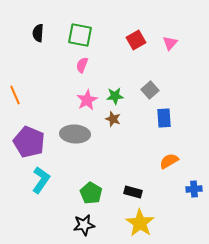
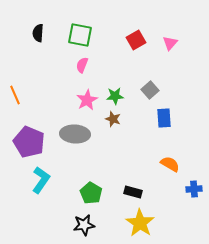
orange semicircle: moved 1 px right, 3 px down; rotated 60 degrees clockwise
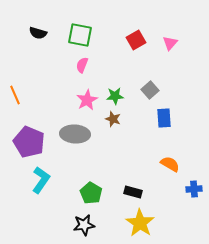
black semicircle: rotated 78 degrees counterclockwise
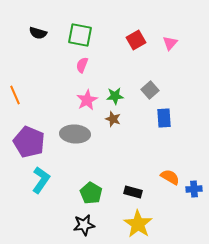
orange semicircle: moved 13 px down
yellow star: moved 2 px left, 1 px down
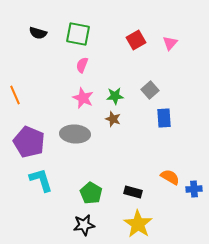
green square: moved 2 px left, 1 px up
pink star: moved 4 px left, 2 px up; rotated 20 degrees counterclockwise
cyan L-shape: rotated 52 degrees counterclockwise
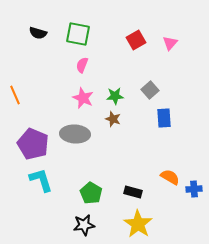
purple pentagon: moved 4 px right, 2 px down
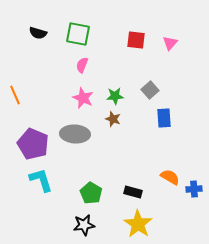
red square: rotated 36 degrees clockwise
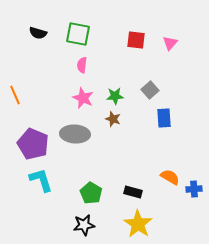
pink semicircle: rotated 14 degrees counterclockwise
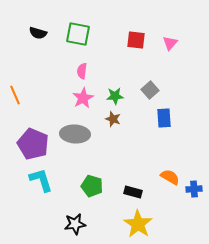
pink semicircle: moved 6 px down
pink star: rotated 20 degrees clockwise
green pentagon: moved 1 px right, 7 px up; rotated 15 degrees counterclockwise
black star: moved 9 px left, 1 px up
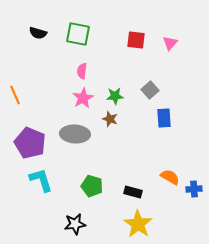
brown star: moved 3 px left
purple pentagon: moved 3 px left, 1 px up
